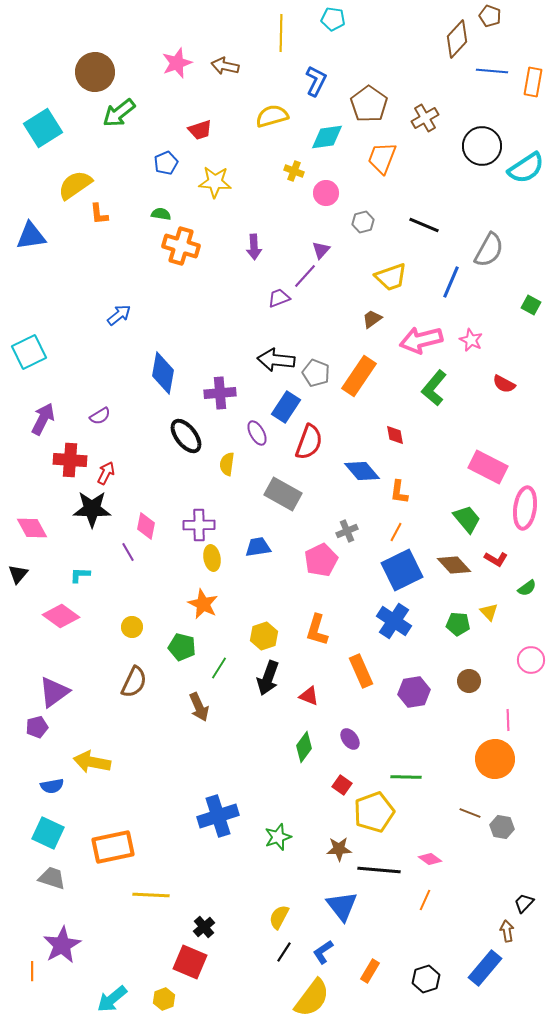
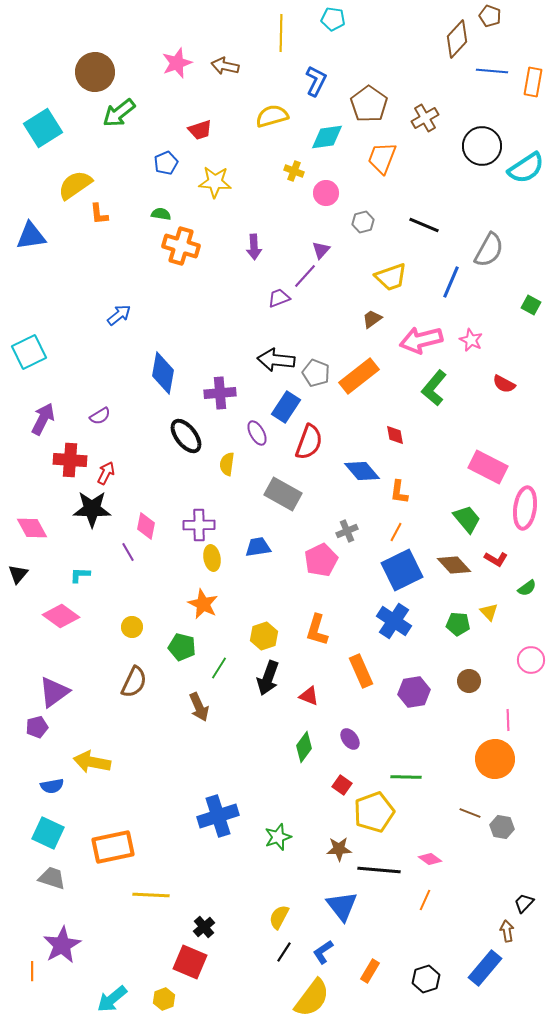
orange rectangle at (359, 376): rotated 18 degrees clockwise
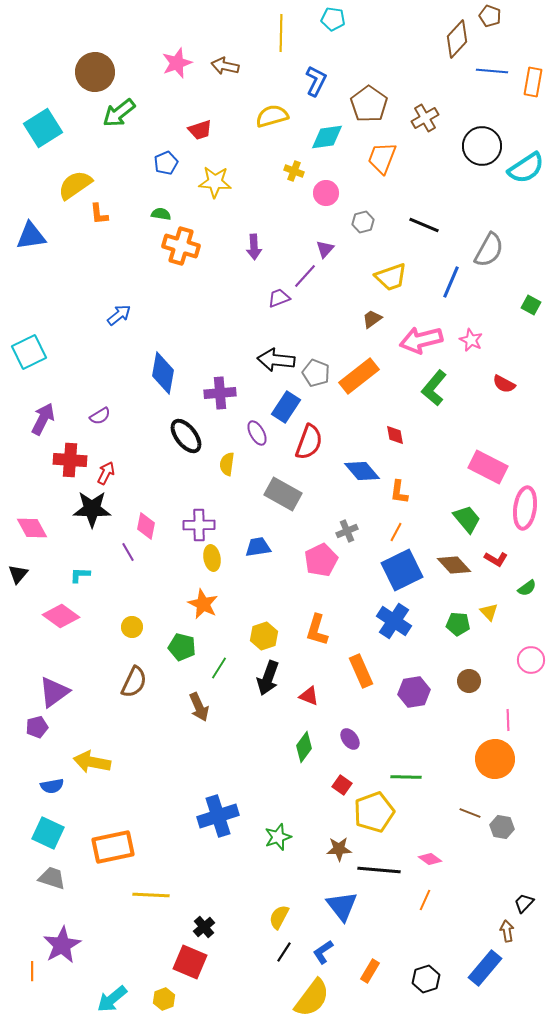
purple triangle at (321, 250): moved 4 px right, 1 px up
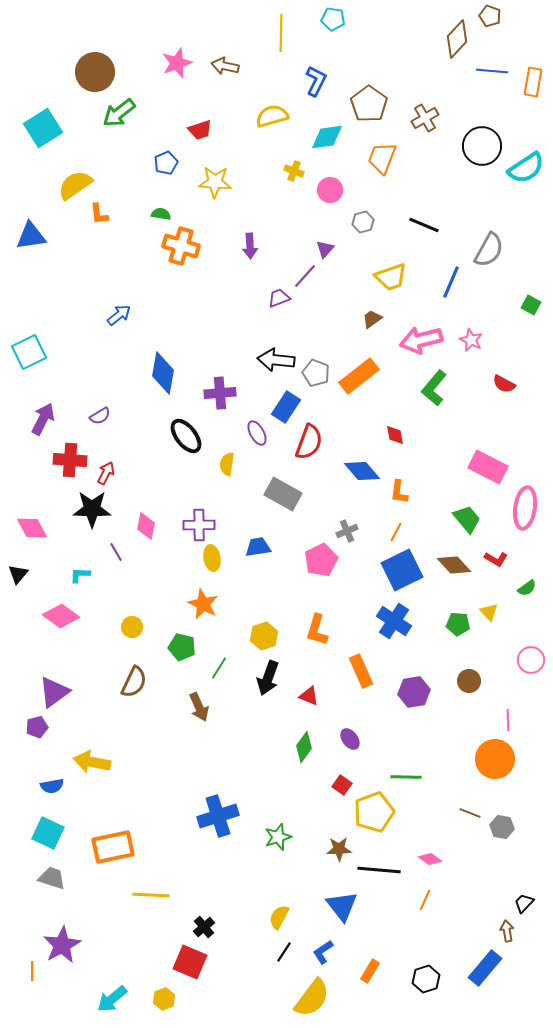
pink circle at (326, 193): moved 4 px right, 3 px up
purple arrow at (254, 247): moved 4 px left, 1 px up
purple line at (128, 552): moved 12 px left
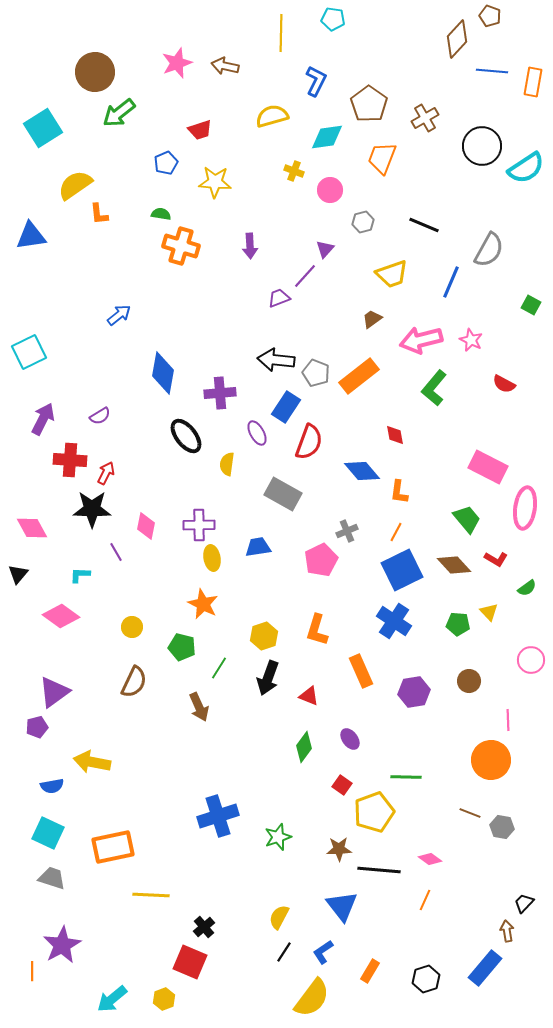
yellow trapezoid at (391, 277): moved 1 px right, 3 px up
orange circle at (495, 759): moved 4 px left, 1 px down
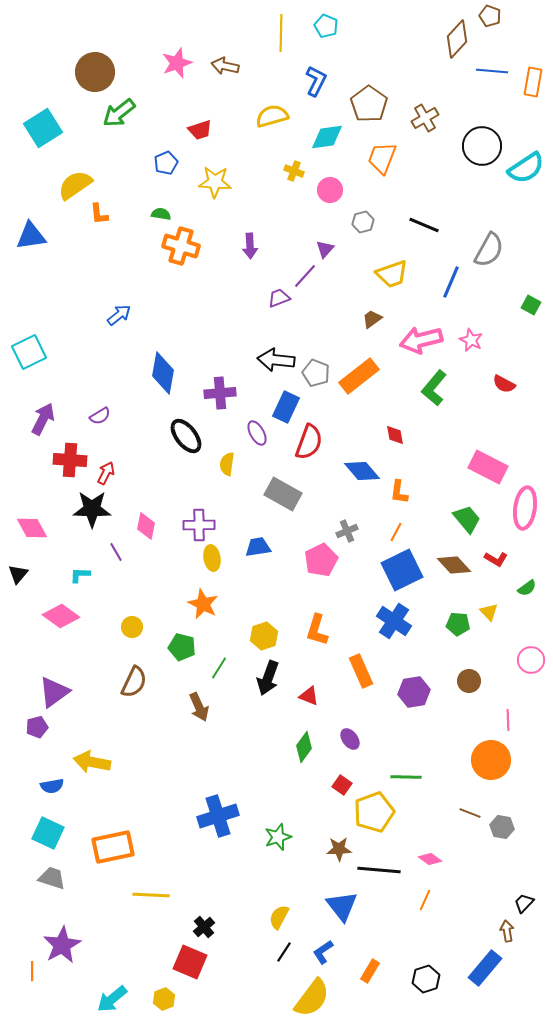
cyan pentagon at (333, 19): moved 7 px left, 7 px down; rotated 15 degrees clockwise
blue rectangle at (286, 407): rotated 8 degrees counterclockwise
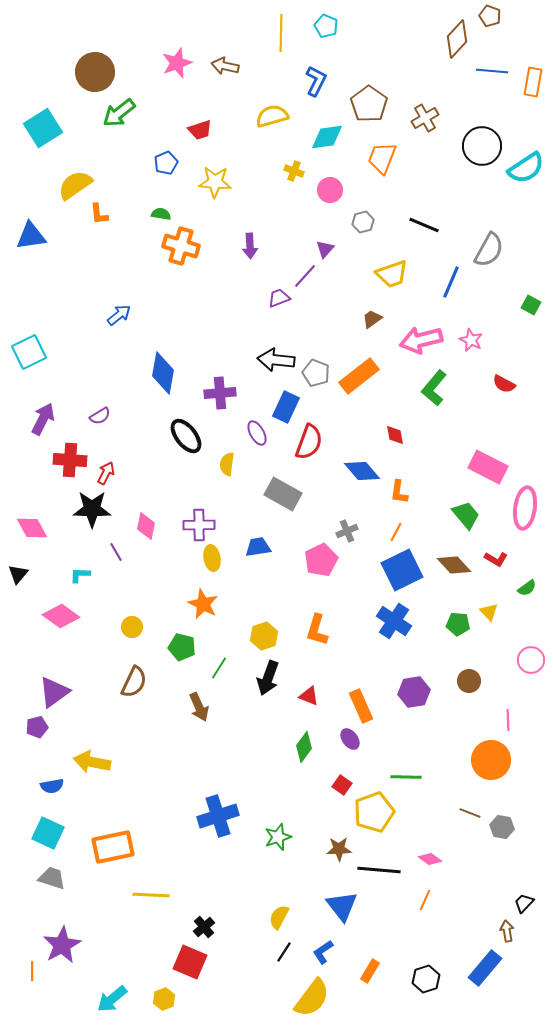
green trapezoid at (467, 519): moved 1 px left, 4 px up
orange rectangle at (361, 671): moved 35 px down
